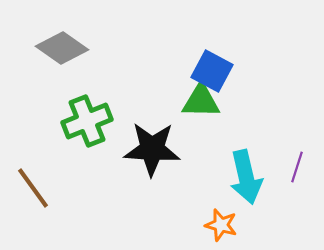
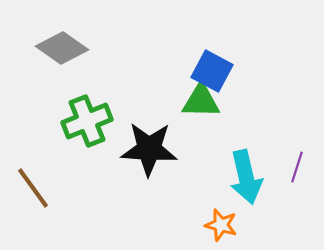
black star: moved 3 px left
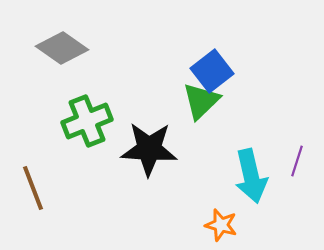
blue square: rotated 24 degrees clockwise
green triangle: rotated 45 degrees counterclockwise
purple line: moved 6 px up
cyan arrow: moved 5 px right, 1 px up
brown line: rotated 15 degrees clockwise
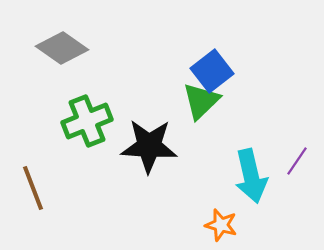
black star: moved 3 px up
purple line: rotated 16 degrees clockwise
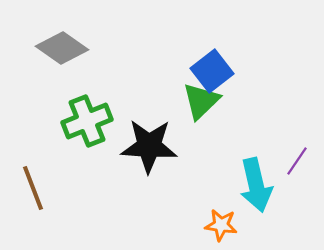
cyan arrow: moved 5 px right, 9 px down
orange star: rotated 8 degrees counterclockwise
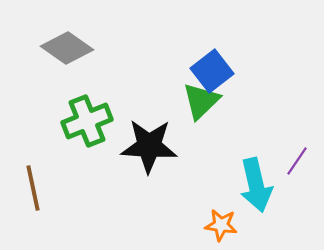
gray diamond: moved 5 px right
brown line: rotated 9 degrees clockwise
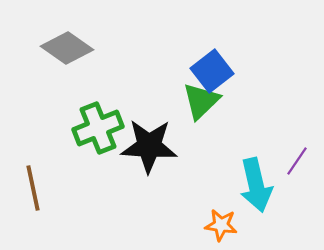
green cross: moved 11 px right, 7 px down
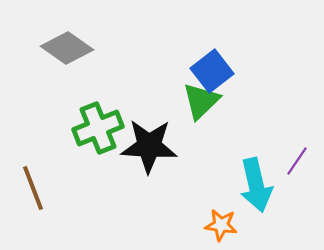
brown line: rotated 9 degrees counterclockwise
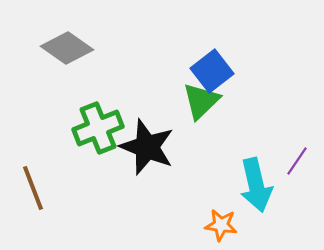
black star: moved 2 px left, 1 px down; rotated 18 degrees clockwise
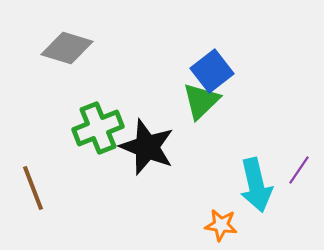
gray diamond: rotated 18 degrees counterclockwise
purple line: moved 2 px right, 9 px down
